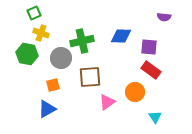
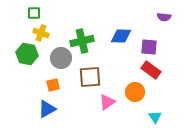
green square: rotated 24 degrees clockwise
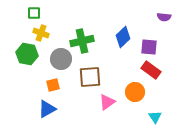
blue diamond: moved 2 px right, 1 px down; rotated 45 degrees counterclockwise
gray circle: moved 1 px down
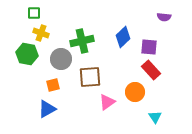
red rectangle: rotated 12 degrees clockwise
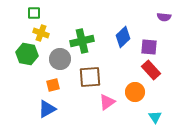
gray circle: moved 1 px left
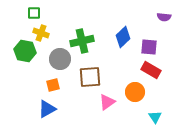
green hexagon: moved 2 px left, 3 px up
red rectangle: rotated 18 degrees counterclockwise
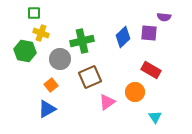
purple square: moved 14 px up
brown square: rotated 20 degrees counterclockwise
orange square: moved 2 px left; rotated 24 degrees counterclockwise
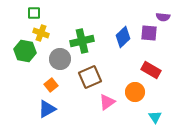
purple semicircle: moved 1 px left
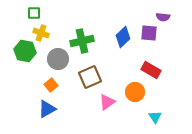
gray circle: moved 2 px left
